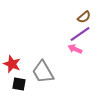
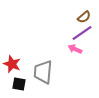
purple line: moved 2 px right, 1 px up
gray trapezoid: rotated 35 degrees clockwise
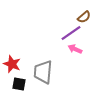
purple line: moved 11 px left
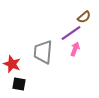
pink arrow: rotated 88 degrees clockwise
gray trapezoid: moved 20 px up
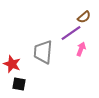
pink arrow: moved 6 px right
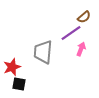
red star: moved 3 px down; rotated 30 degrees clockwise
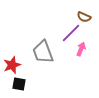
brown semicircle: rotated 64 degrees clockwise
purple line: rotated 10 degrees counterclockwise
gray trapezoid: rotated 25 degrees counterclockwise
red star: moved 2 px up
